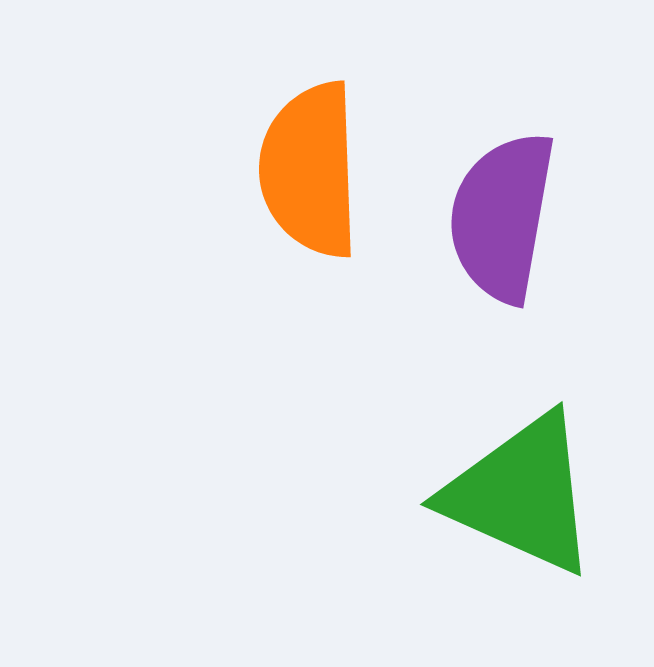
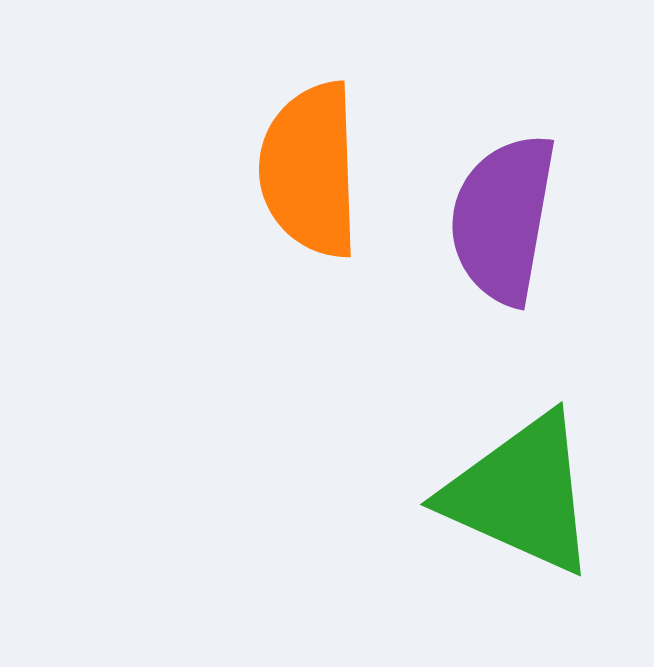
purple semicircle: moved 1 px right, 2 px down
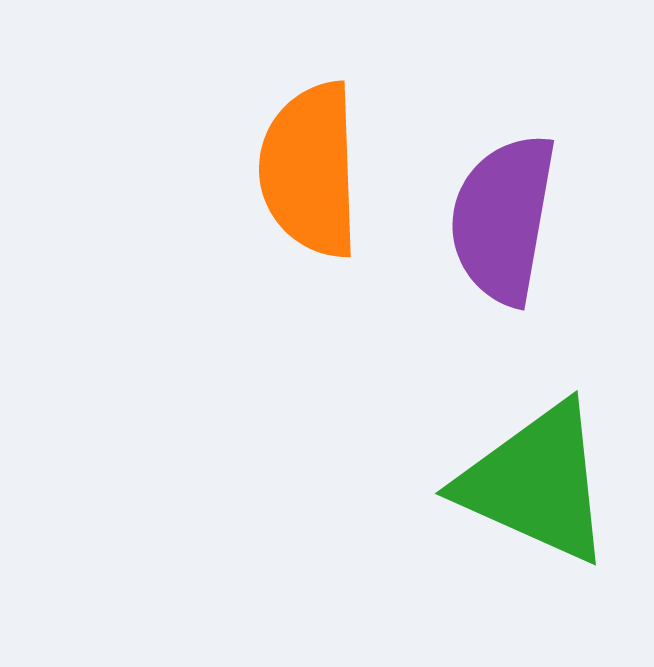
green triangle: moved 15 px right, 11 px up
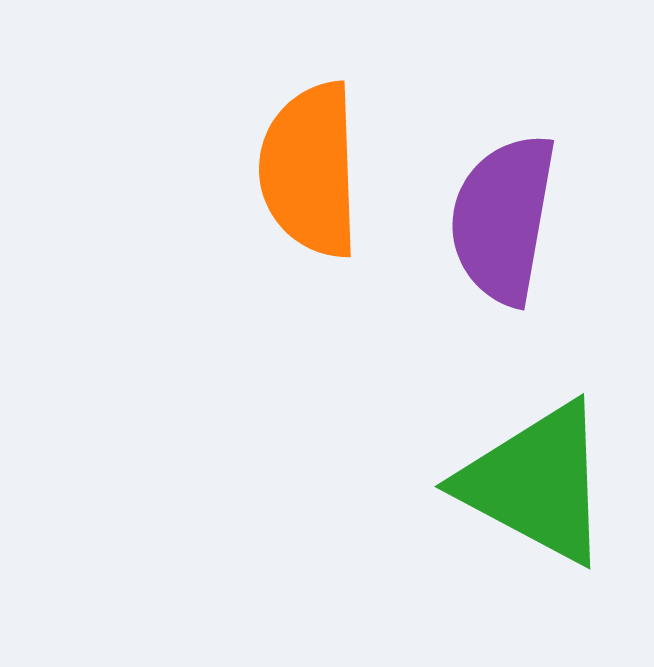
green triangle: rotated 4 degrees clockwise
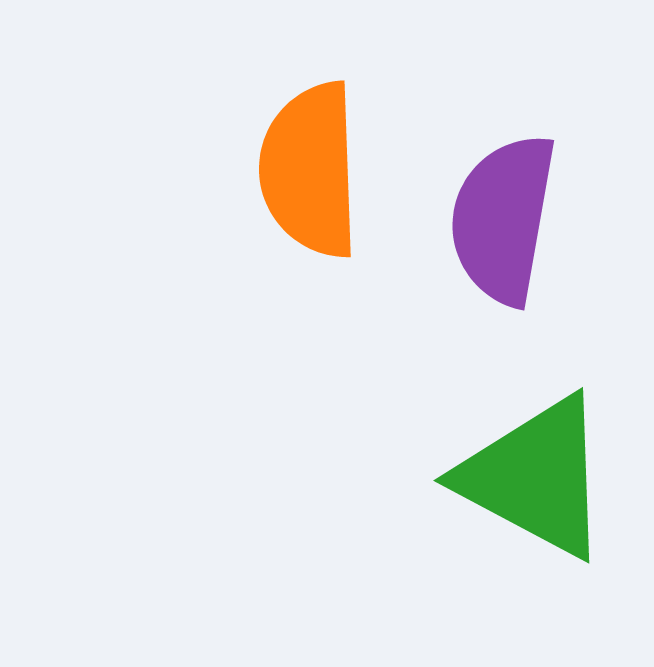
green triangle: moved 1 px left, 6 px up
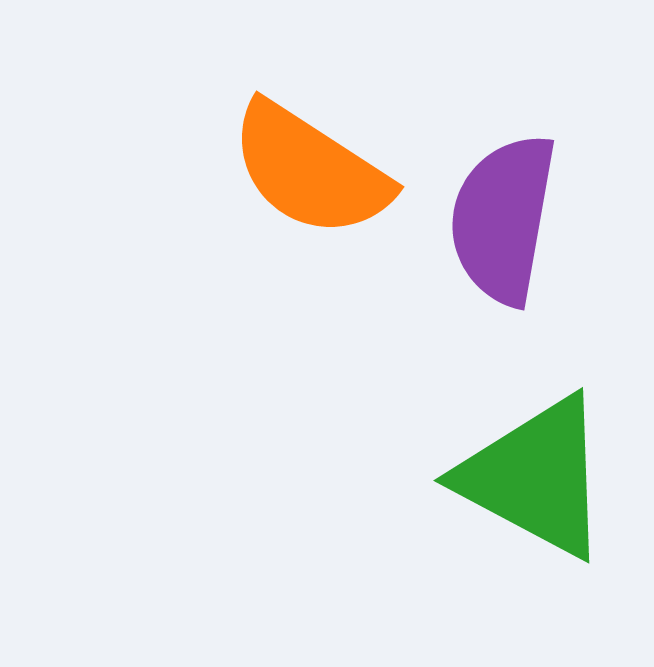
orange semicircle: rotated 55 degrees counterclockwise
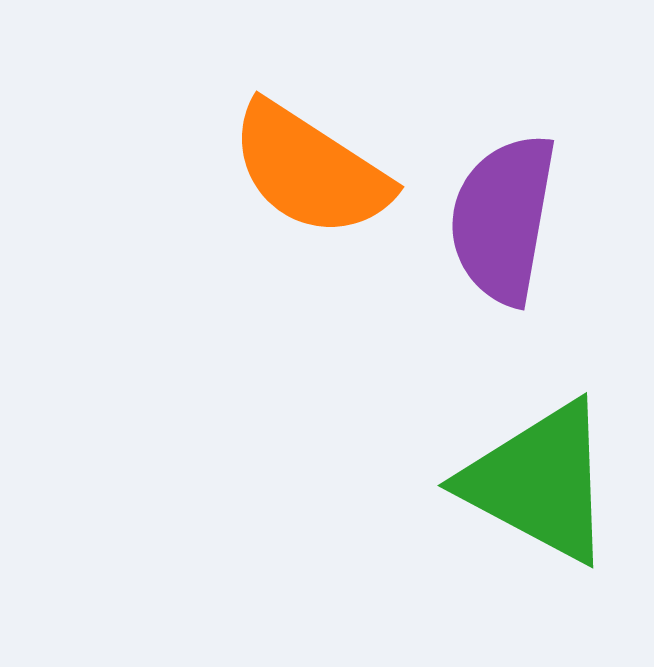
green triangle: moved 4 px right, 5 px down
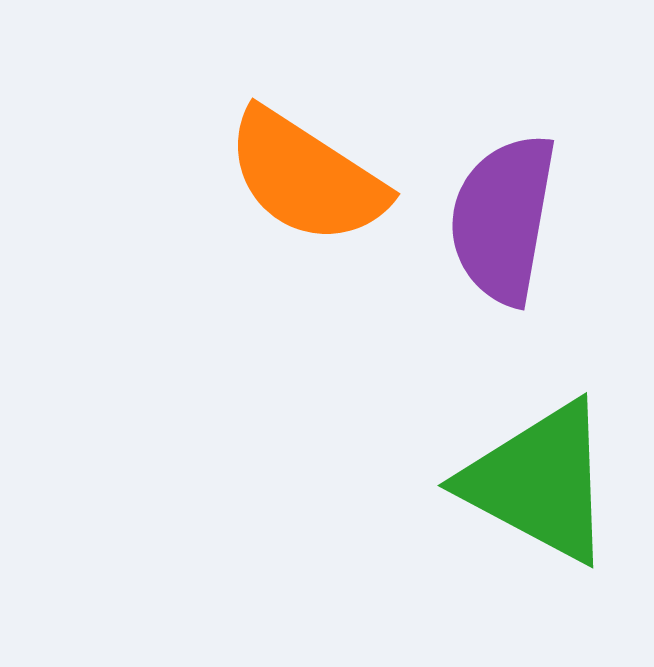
orange semicircle: moved 4 px left, 7 px down
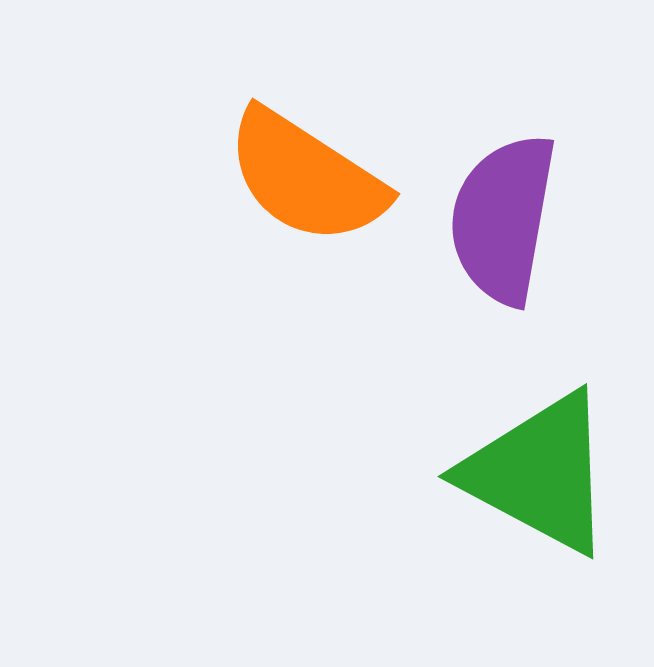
green triangle: moved 9 px up
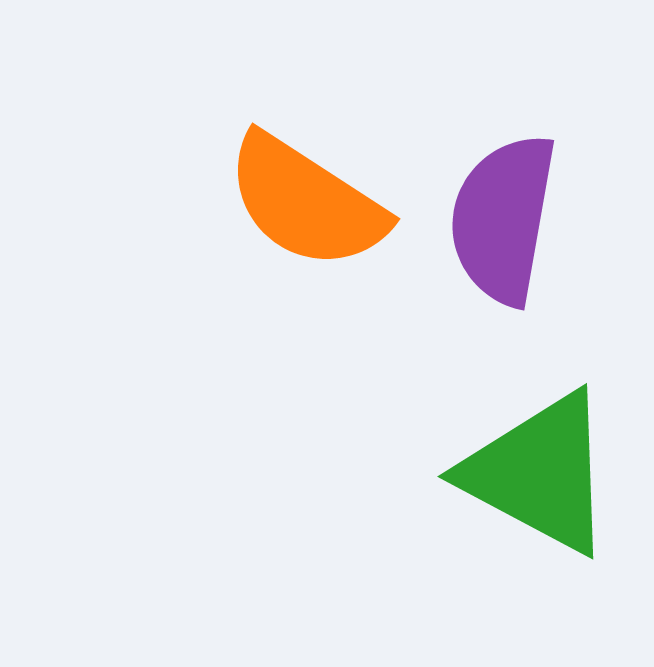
orange semicircle: moved 25 px down
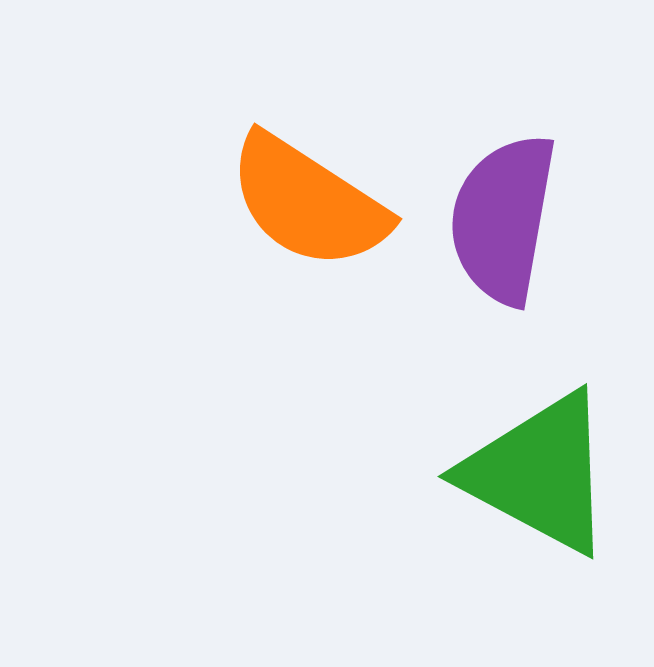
orange semicircle: moved 2 px right
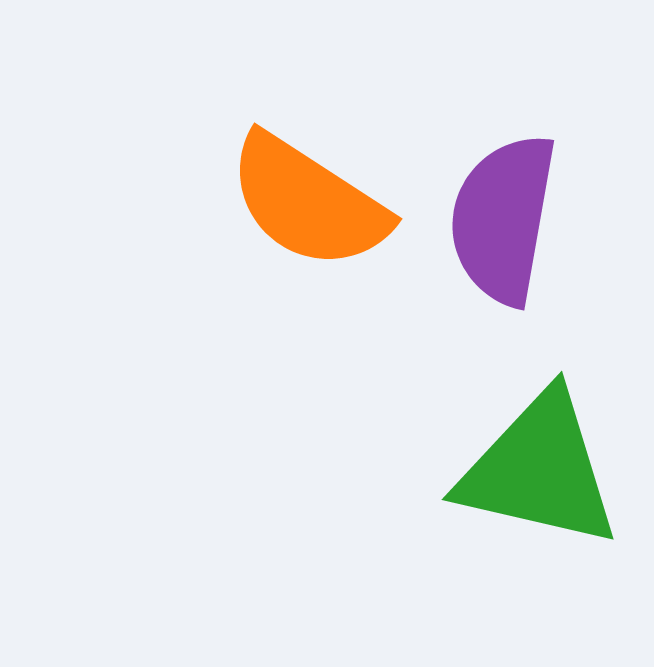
green triangle: moved 3 px up; rotated 15 degrees counterclockwise
